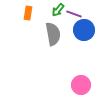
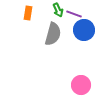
green arrow: rotated 64 degrees counterclockwise
gray semicircle: rotated 25 degrees clockwise
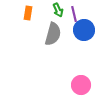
purple line: rotated 56 degrees clockwise
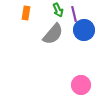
orange rectangle: moved 2 px left
gray semicircle: rotated 25 degrees clockwise
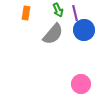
purple line: moved 1 px right, 1 px up
pink circle: moved 1 px up
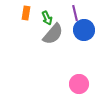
green arrow: moved 11 px left, 8 px down
pink circle: moved 2 px left
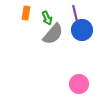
blue circle: moved 2 px left
